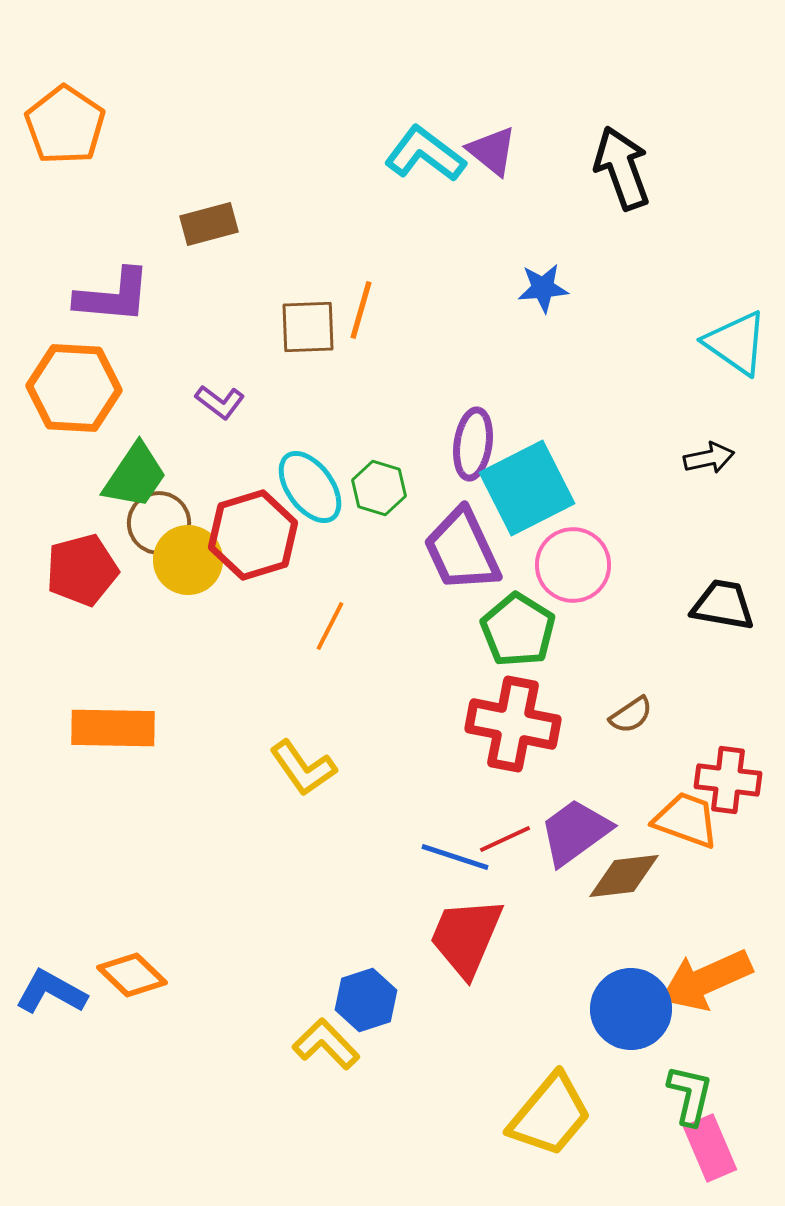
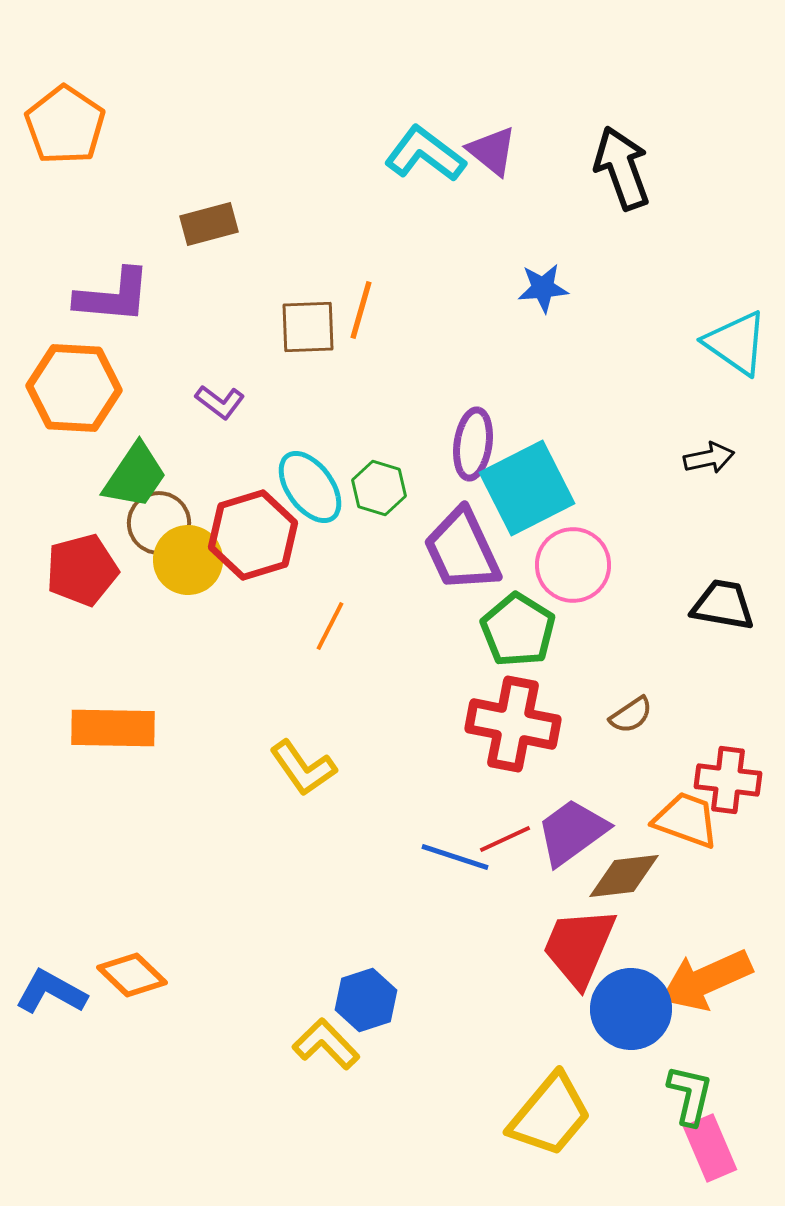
purple trapezoid at (575, 832): moved 3 px left
red trapezoid at (466, 937): moved 113 px right, 10 px down
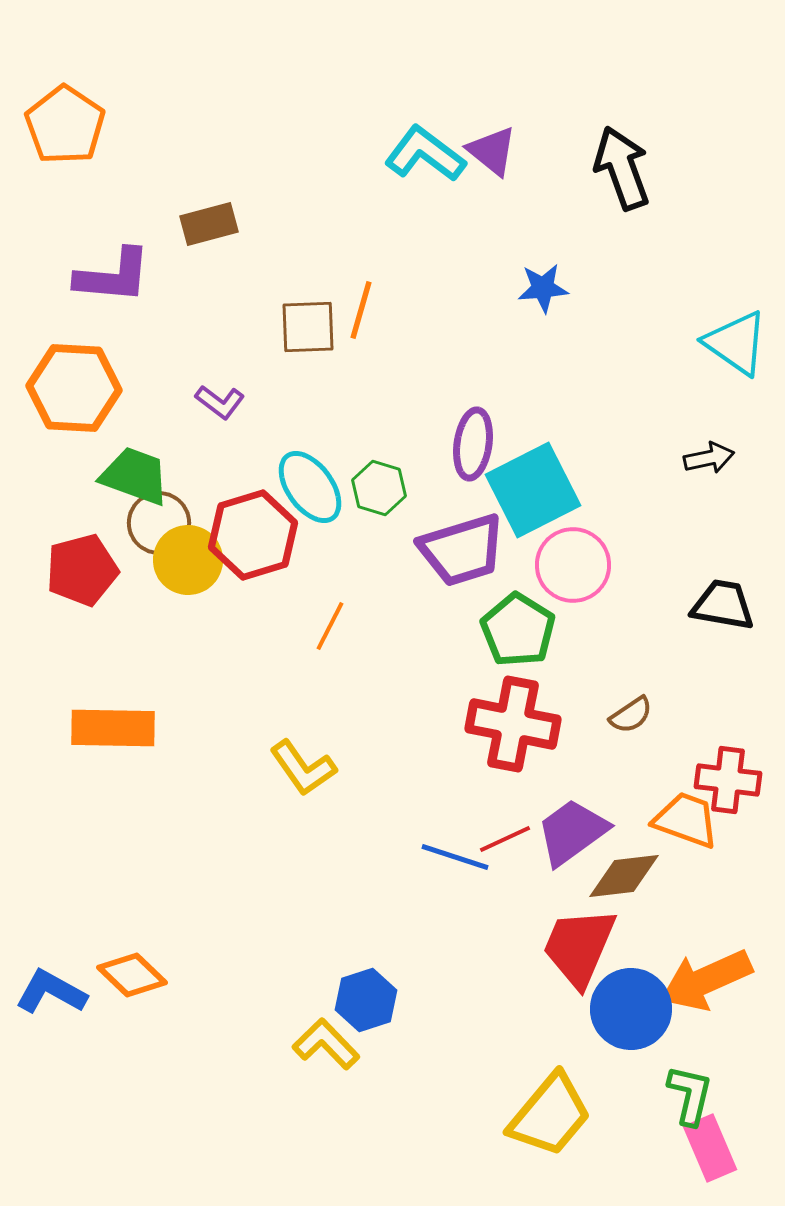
purple L-shape at (113, 296): moved 20 px up
green trapezoid at (135, 476): rotated 104 degrees counterclockwise
cyan square at (527, 488): moved 6 px right, 2 px down
purple trapezoid at (462, 550): rotated 82 degrees counterclockwise
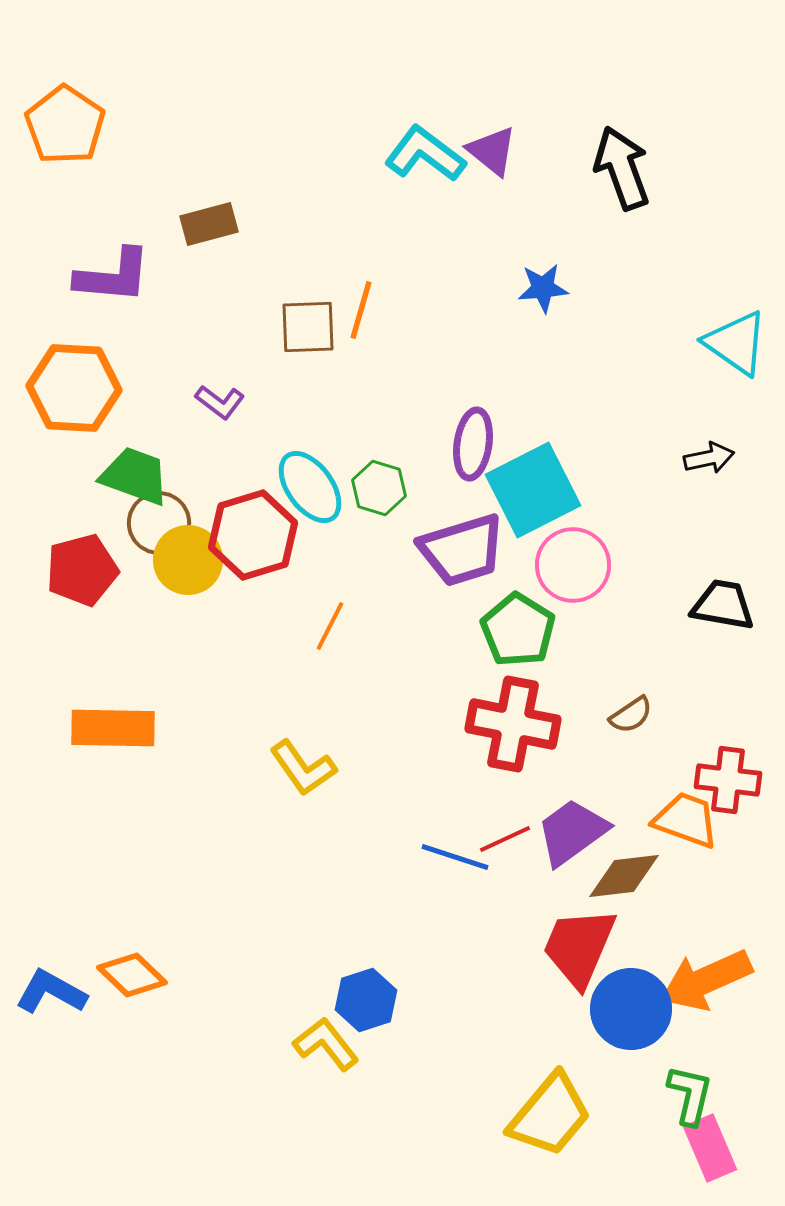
yellow L-shape at (326, 1044): rotated 6 degrees clockwise
